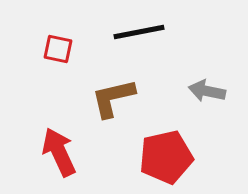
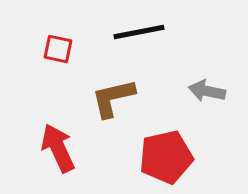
red arrow: moved 1 px left, 4 px up
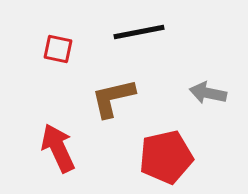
gray arrow: moved 1 px right, 2 px down
